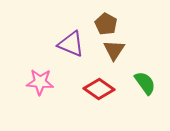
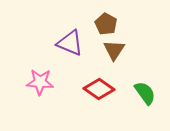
purple triangle: moved 1 px left, 1 px up
green semicircle: moved 10 px down
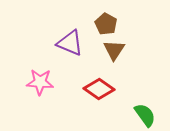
green semicircle: moved 22 px down
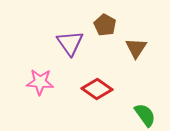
brown pentagon: moved 1 px left, 1 px down
purple triangle: rotated 32 degrees clockwise
brown triangle: moved 22 px right, 2 px up
red diamond: moved 2 px left
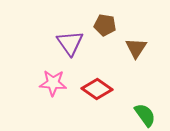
brown pentagon: rotated 20 degrees counterclockwise
pink star: moved 13 px right, 1 px down
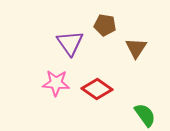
pink star: moved 3 px right
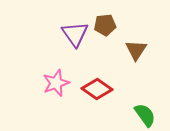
brown pentagon: rotated 15 degrees counterclockwise
purple triangle: moved 5 px right, 9 px up
brown triangle: moved 2 px down
pink star: rotated 24 degrees counterclockwise
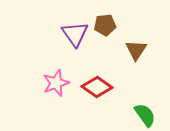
red diamond: moved 2 px up
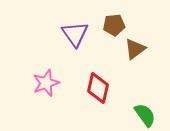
brown pentagon: moved 9 px right
brown triangle: moved 1 px left, 1 px up; rotated 20 degrees clockwise
pink star: moved 10 px left
red diamond: moved 1 px right, 1 px down; rotated 68 degrees clockwise
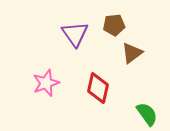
brown triangle: moved 3 px left, 4 px down
green semicircle: moved 2 px right, 1 px up
